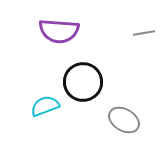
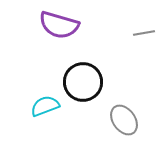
purple semicircle: moved 6 px up; rotated 12 degrees clockwise
gray ellipse: rotated 24 degrees clockwise
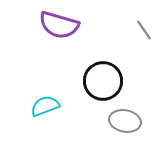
gray line: moved 3 px up; rotated 65 degrees clockwise
black circle: moved 20 px right, 1 px up
gray ellipse: moved 1 px right, 1 px down; rotated 44 degrees counterclockwise
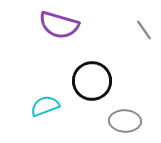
black circle: moved 11 px left
gray ellipse: rotated 8 degrees counterclockwise
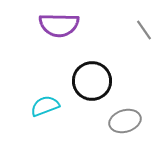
purple semicircle: rotated 15 degrees counterclockwise
gray ellipse: rotated 20 degrees counterclockwise
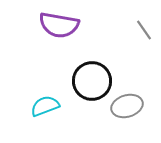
purple semicircle: rotated 9 degrees clockwise
gray ellipse: moved 2 px right, 15 px up
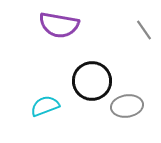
gray ellipse: rotated 8 degrees clockwise
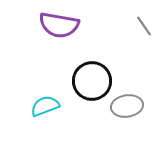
gray line: moved 4 px up
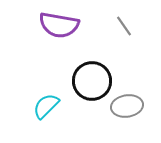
gray line: moved 20 px left
cyan semicircle: moved 1 px right; rotated 24 degrees counterclockwise
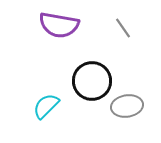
gray line: moved 1 px left, 2 px down
